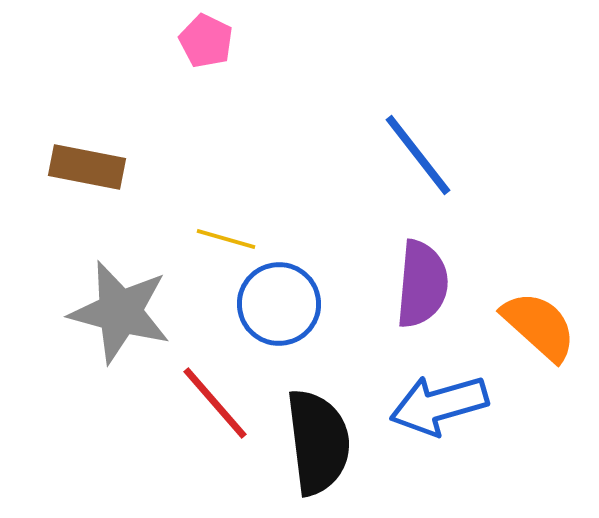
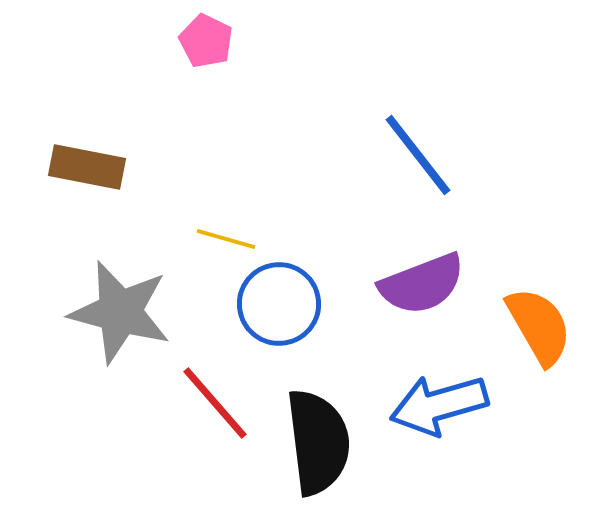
purple semicircle: rotated 64 degrees clockwise
orange semicircle: rotated 18 degrees clockwise
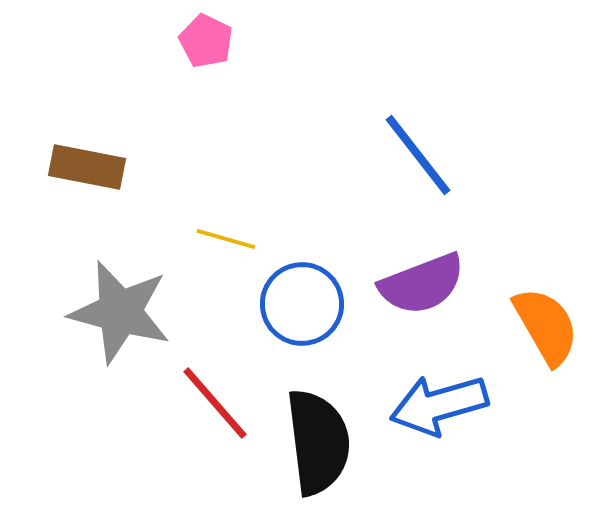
blue circle: moved 23 px right
orange semicircle: moved 7 px right
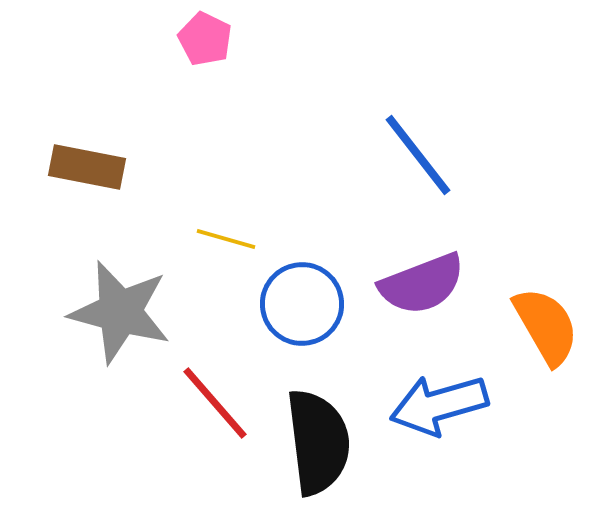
pink pentagon: moved 1 px left, 2 px up
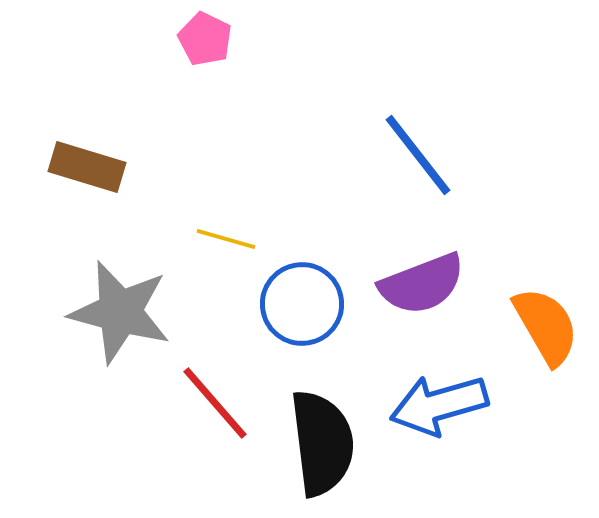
brown rectangle: rotated 6 degrees clockwise
black semicircle: moved 4 px right, 1 px down
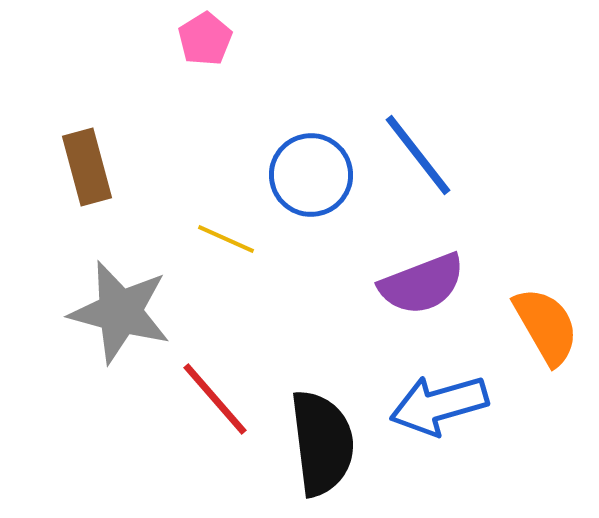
pink pentagon: rotated 14 degrees clockwise
brown rectangle: rotated 58 degrees clockwise
yellow line: rotated 8 degrees clockwise
blue circle: moved 9 px right, 129 px up
red line: moved 4 px up
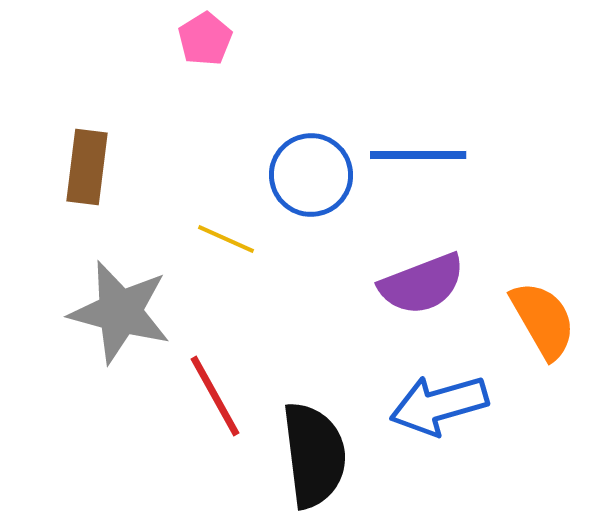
blue line: rotated 52 degrees counterclockwise
brown rectangle: rotated 22 degrees clockwise
orange semicircle: moved 3 px left, 6 px up
red line: moved 3 px up; rotated 12 degrees clockwise
black semicircle: moved 8 px left, 12 px down
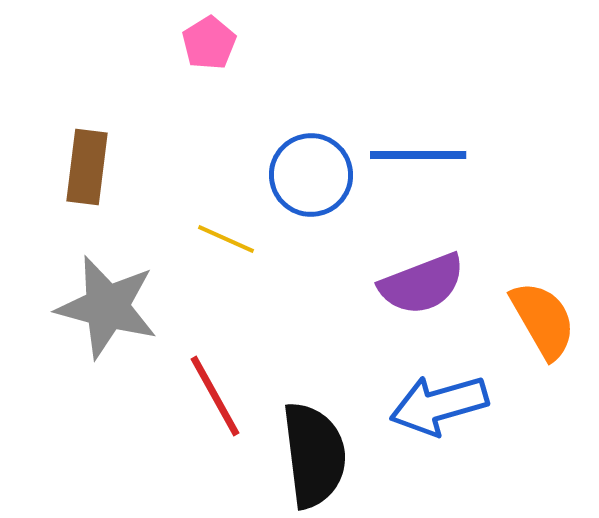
pink pentagon: moved 4 px right, 4 px down
gray star: moved 13 px left, 5 px up
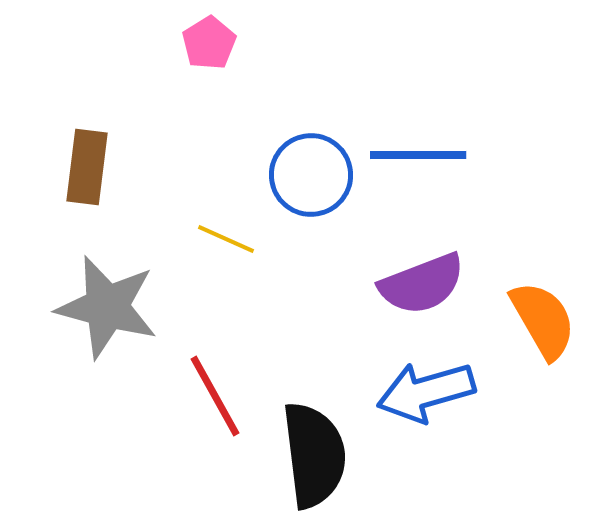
blue arrow: moved 13 px left, 13 px up
